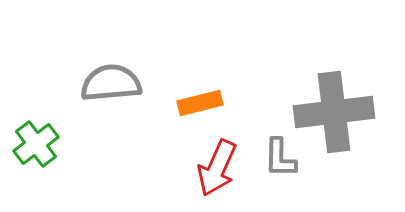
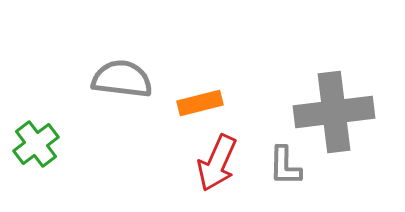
gray semicircle: moved 11 px right, 4 px up; rotated 12 degrees clockwise
gray L-shape: moved 5 px right, 8 px down
red arrow: moved 5 px up
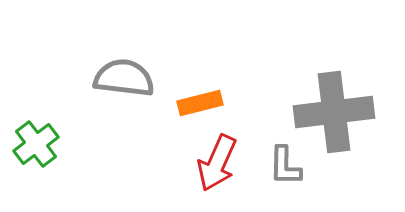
gray semicircle: moved 2 px right, 1 px up
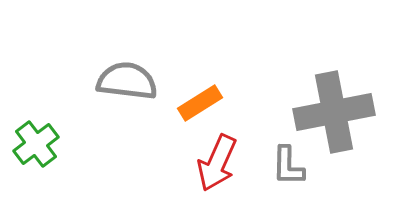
gray semicircle: moved 3 px right, 3 px down
orange rectangle: rotated 18 degrees counterclockwise
gray cross: rotated 4 degrees counterclockwise
gray L-shape: moved 3 px right
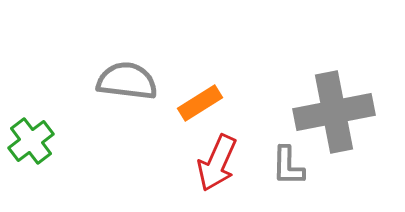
green cross: moved 5 px left, 3 px up
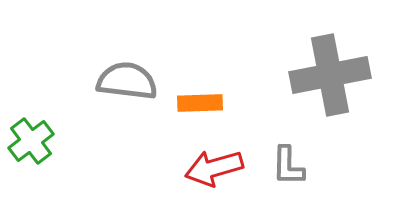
orange rectangle: rotated 30 degrees clockwise
gray cross: moved 4 px left, 37 px up
red arrow: moved 3 px left, 5 px down; rotated 50 degrees clockwise
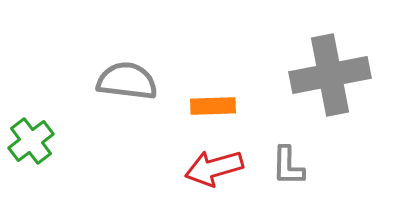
orange rectangle: moved 13 px right, 3 px down
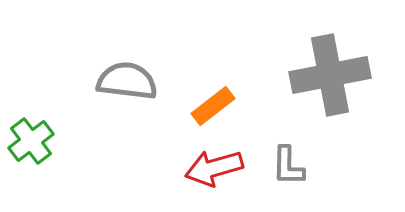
orange rectangle: rotated 36 degrees counterclockwise
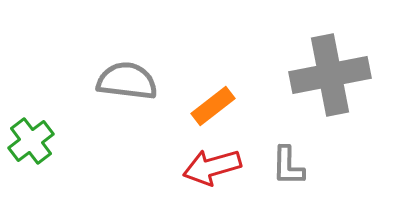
red arrow: moved 2 px left, 1 px up
